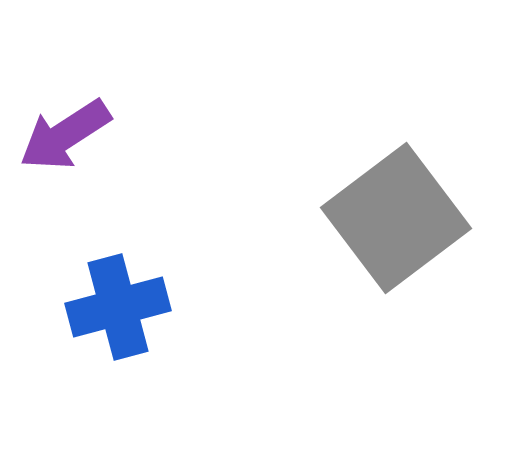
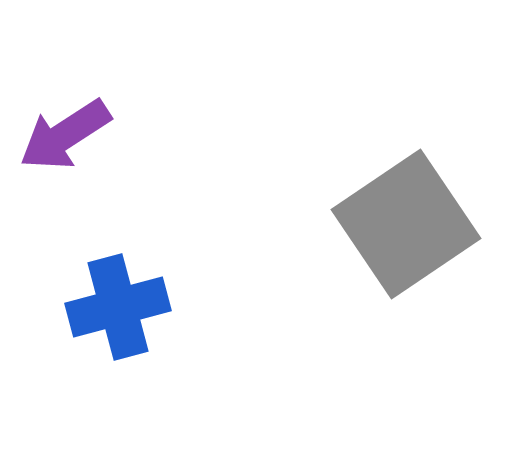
gray square: moved 10 px right, 6 px down; rotated 3 degrees clockwise
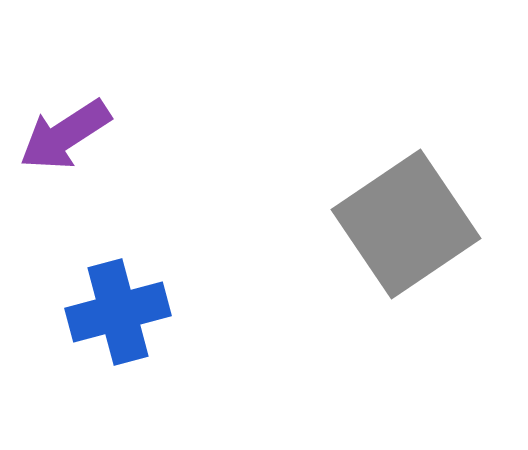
blue cross: moved 5 px down
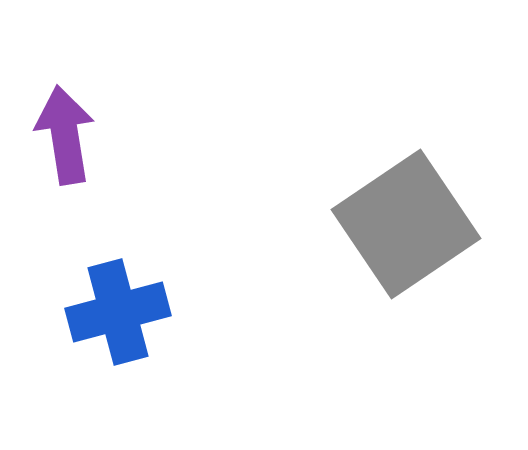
purple arrow: rotated 114 degrees clockwise
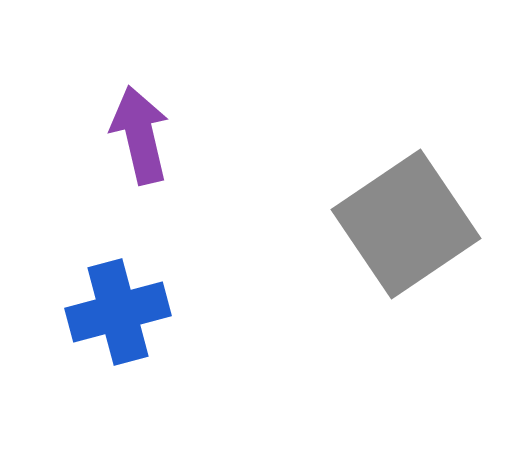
purple arrow: moved 75 px right; rotated 4 degrees counterclockwise
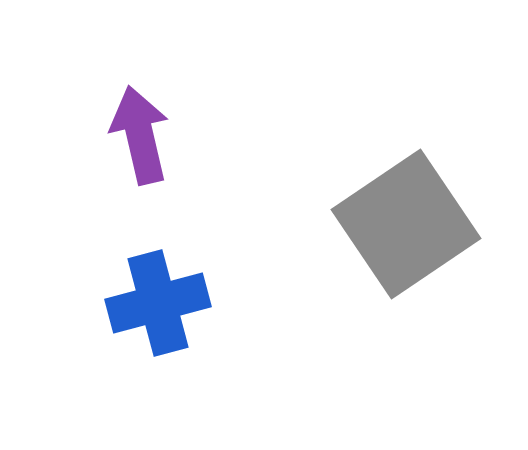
blue cross: moved 40 px right, 9 px up
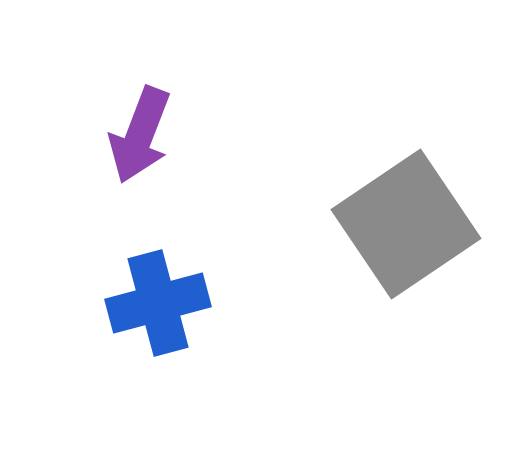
purple arrow: rotated 146 degrees counterclockwise
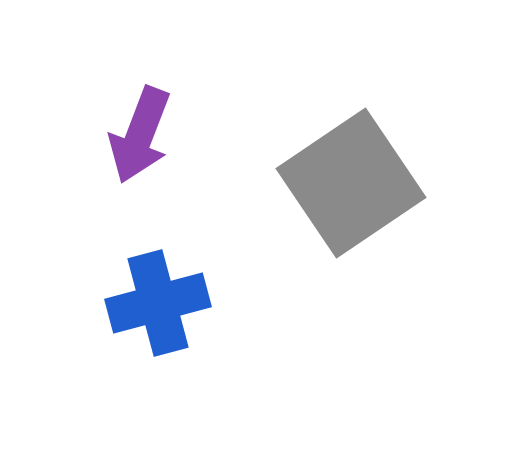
gray square: moved 55 px left, 41 px up
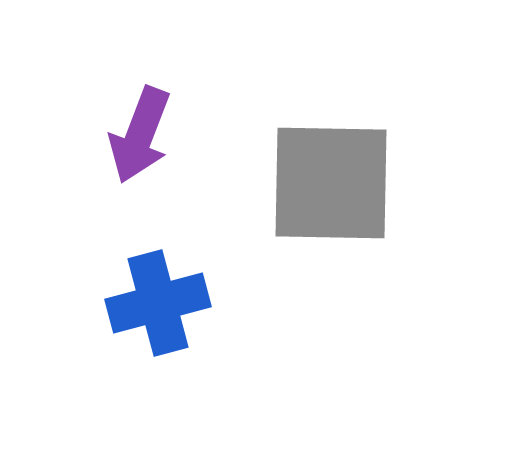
gray square: moved 20 px left; rotated 35 degrees clockwise
